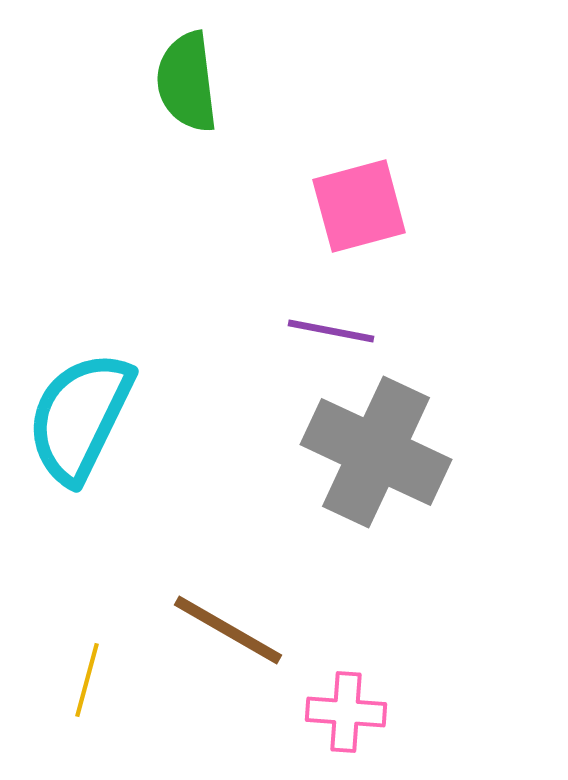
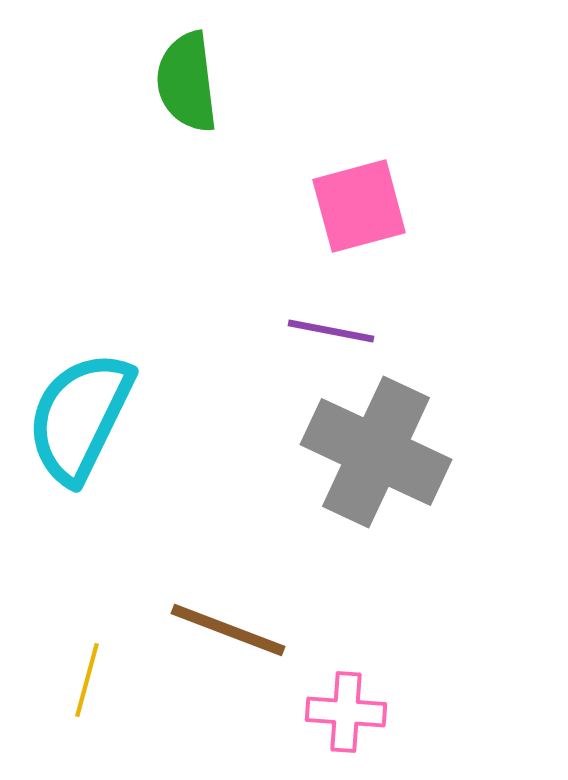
brown line: rotated 9 degrees counterclockwise
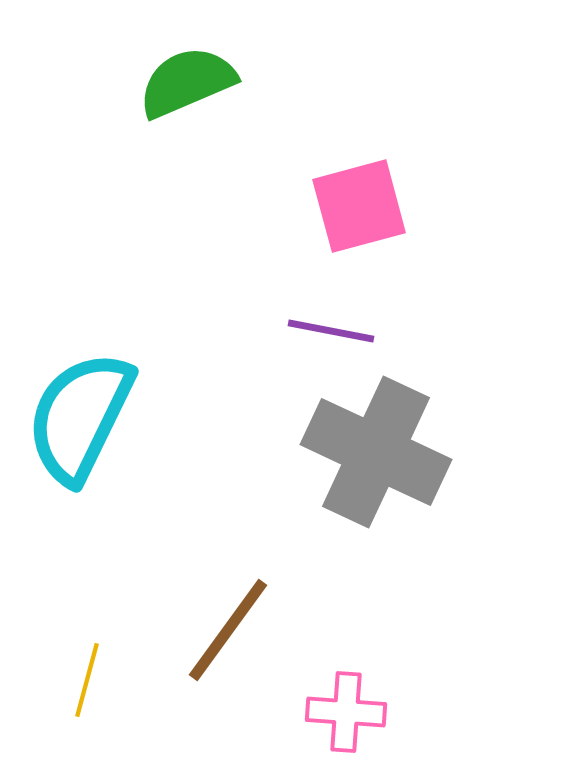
green semicircle: rotated 74 degrees clockwise
brown line: rotated 75 degrees counterclockwise
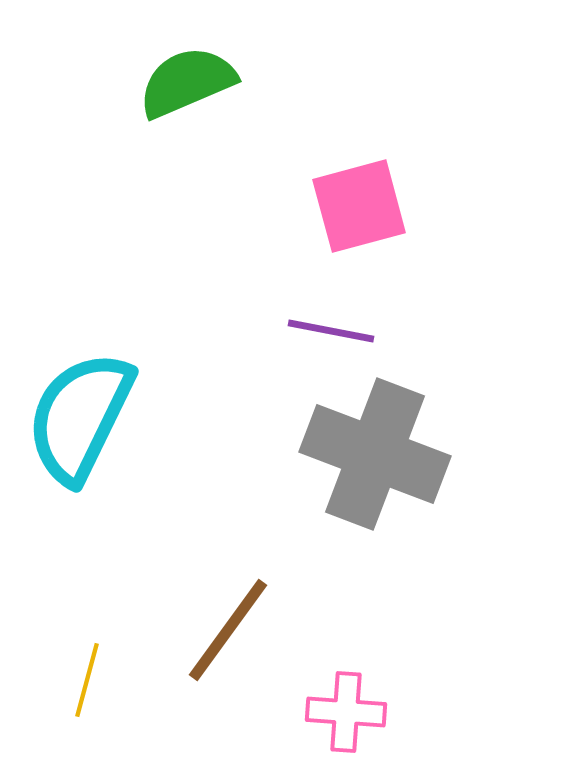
gray cross: moved 1 px left, 2 px down; rotated 4 degrees counterclockwise
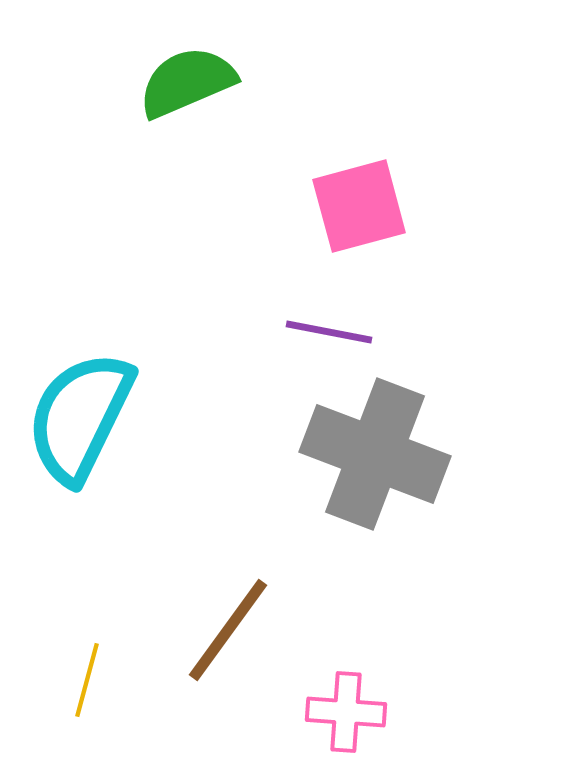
purple line: moved 2 px left, 1 px down
